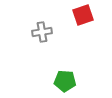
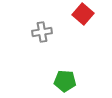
red square: moved 1 px up; rotated 30 degrees counterclockwise
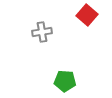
red square: moved 4 px right, 1 px down
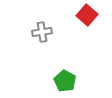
green pentagon: rotated 25 degrees clockwise
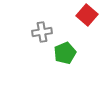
green pentagon: moved 28 px up; rotated 20 degrees clockwise
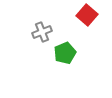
gray cross: rotated 12 degrees counterclockwise
